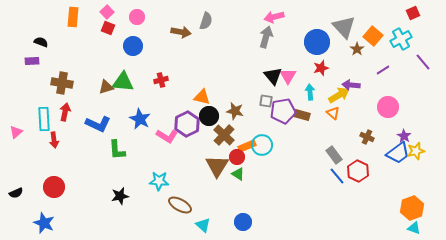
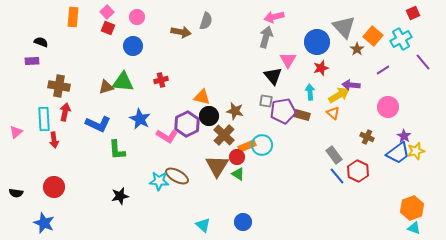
pink triangle at (288, 76): moved 16 px up
brown cross at (62, 83): moved 3 px left, 3 px down
black semicircle at (16, 193): rotated 32 degrees clockwise
brown ellipse at (180, 205): moved 3 px left, 29 px up
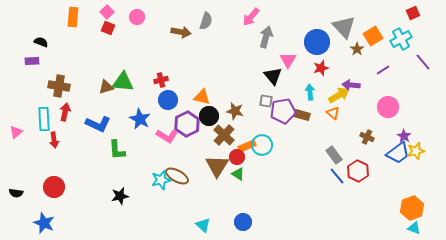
pink arrow at (274, 17): moved 23 px left; rotated 36 degrees counterclockwise
orange square at (373, 36): rotated 18 degrees clockwise
blue circle at (133, 46): moved 35 px right, 54 px down
cyan star at (159, 181): moved 2 px right, 1 px up; rotated 18 degrees counterclockwise
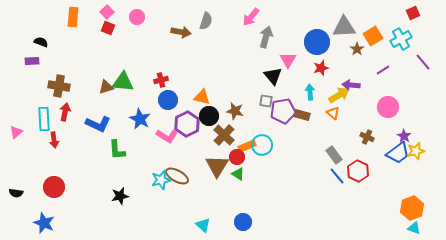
gray triangle at (344, 27): rotated 50 degrees counterclockwise
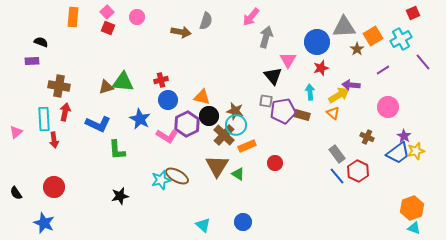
cyan circle at (262, 145): moved 26 px left, 20 px up
gray rectangle at (334, 155): moved 3 px right, 1 px up
red circle at (237, 157): moved 38 px right, 6 px down
black semicircle at (16, 193): rotated 48 degrees clockwise
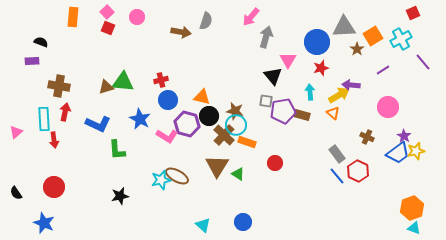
purple hexagon at (187, 124): rotated 20 degrees counterclockwise
orange rectangle at (247, 146): moved 4 px up; rotated 42 degrees clockwise
